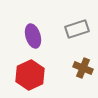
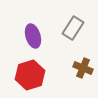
gray rectangle: moved 4 px left, 1 px up; rotated 40 degrees counterclockwise
red hexagon: rotated 8 degrees clockwise
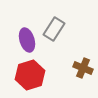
gray rectangle: moved 19 px left, 1 px down
purple ellipse: moved 6 px left, 4 px down
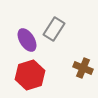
purple ellipse: rotated 15 degrees counterclockwise
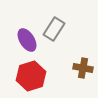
brown cross: rotated 12 degrees counterclockwise
red hexagon: moved 1 px right, 1 px down
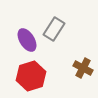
brown cross: rotated 18 degrees clockwise
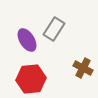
red hexagon: moved 3 px down; rotated 12 degrees clockwise
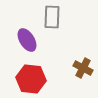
gray rectangle: moved 2 px left, 12 px up; rotated 30 degrees counterclockwise
red hexagon: rotated 12 degrees clockwise
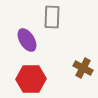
red hexagon: rotated 8 degrees counterclockwise
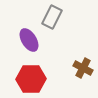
gray rectangle: rotated 25 degrees clockwise
purple ellipse: moved 2 px right
